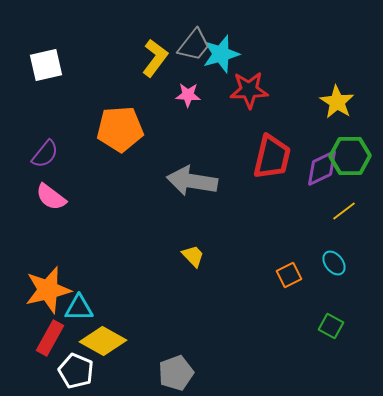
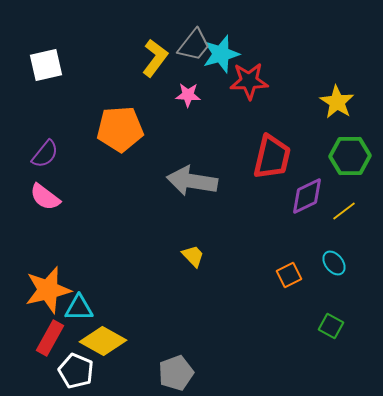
red star: moved 9 px up
purple diamond: moved 15 px left, 28 px down
pink semicircle: moved 6 px left
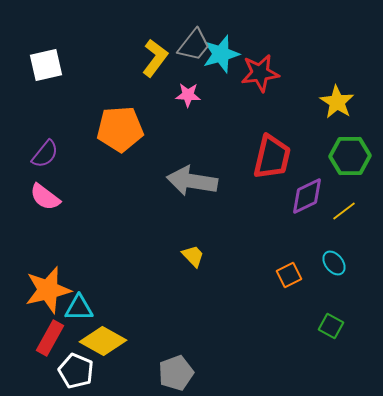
red star: moved 11 px right, 8 px up; rotated 6 degrees counterclockwise
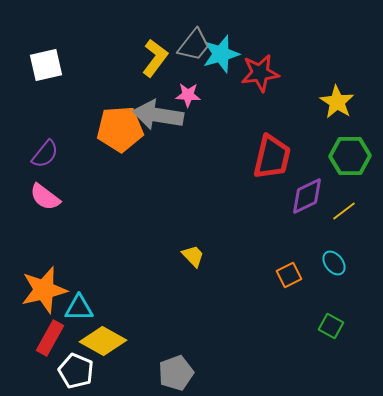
gray arrow: moved 34 px left, 66 px up
orange star: moved 4 px left
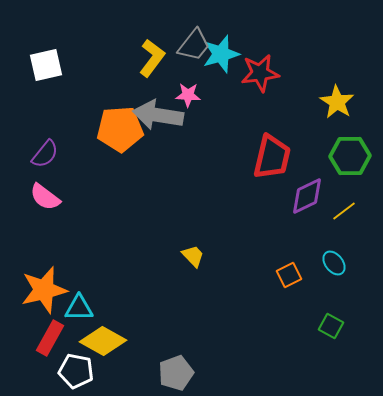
yellow L-shape: moved 3 px left
white pentagon: rotated 12 degrees counterclockwise
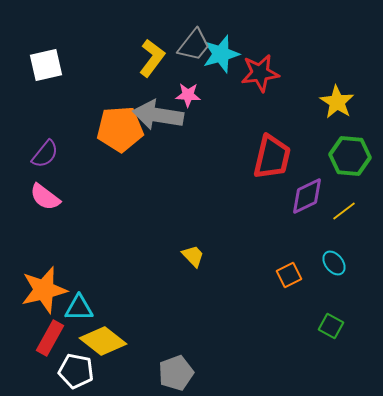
green hexagon: rotated 6 degrees clockwise
yellow diamond: rotated 9 degrees clockwise
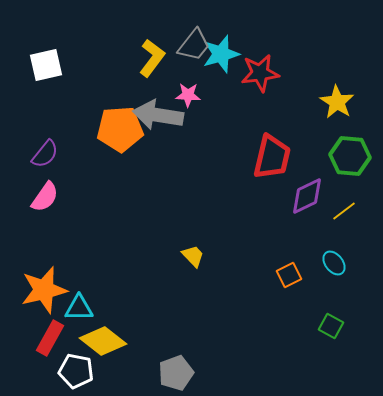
pink semicircle: rotated 92 degrees counterclockwise
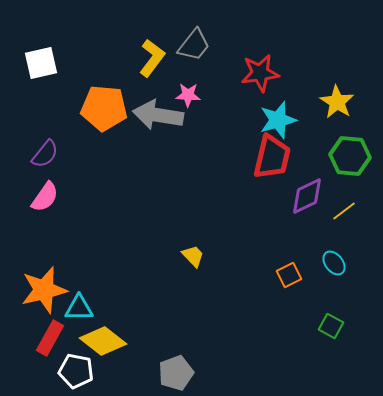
cyan star: moved 57 px right, 66 px down
white square: moved 5 px left, 2 px up
orange pentagon: moved 16 px left, 21 px up; rotated 9 degrees clockwise
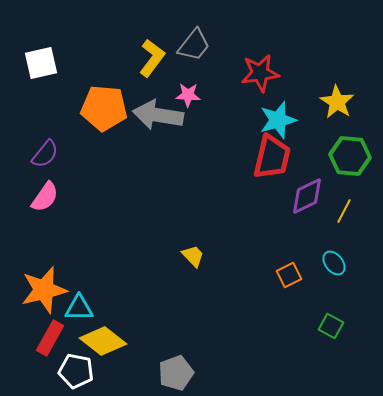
yellow line: rotated 25 degrees counterclockwise
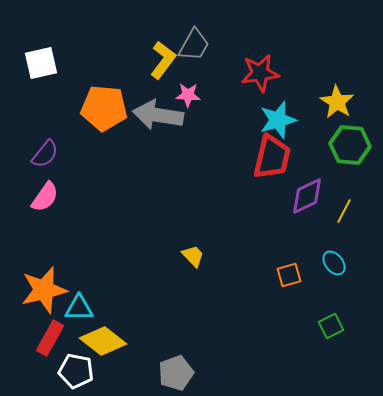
gray trapezoid: rotated 9 degrees counterclockwise
yellow L-shape: moved 11 px right, 2 px down
green hexagon: moved 11 px up
orange square: rotated 10 degrees clockwise
green square: rotated 35 degrees clockwise
